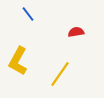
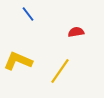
yellow L-shape: rotated 84 degrees clockwise
yellow line: moved 3 px up
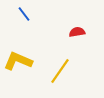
blue line: moved 4 px left
red semicircle: moved 1 px right
